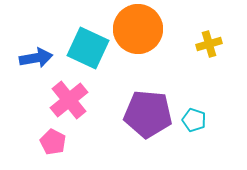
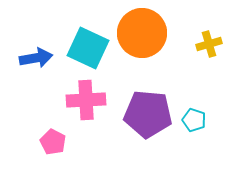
orange circle: moved 4 px right, 4 px down
pink cross: moved 17 px right; rotated 36 degrees clockwise
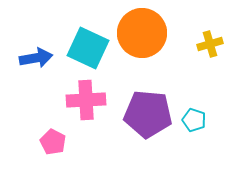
yellow cross: moved 1 px right
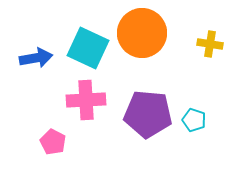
yellow cross: rotated 25 degrees clockwise
